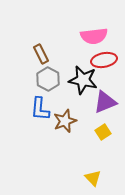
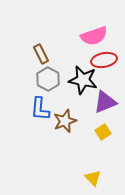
pink semicircle: rotated 12 degrees counterclockwise
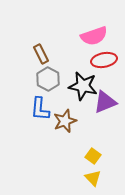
black star: moved 6 px down
yellow square: moved 10 px left, 24 px down; rotated 21 degrees counterclockwise
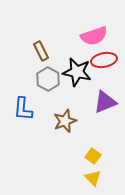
brown rectangle: moved 3 px up
black star: moved 6 px left, 14 px up
blue L-shape: moved 17 px left
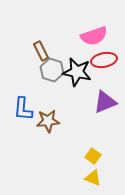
gray hexagon: moved 4 px right, 9 px up; rotated 10 degrees counterclockwise
brown star: moved 17 px left; rotated 15 degrees clockwise
yellow triangle: rotated 24 degrees counterclockwise
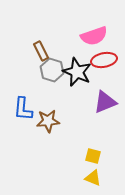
black star: rotated 12 degrees clockwise
yellow square: rotated 21 degrees counterclockwise
